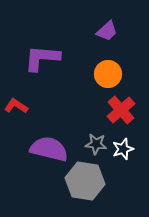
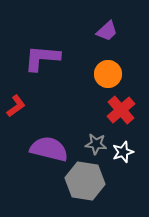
red L-shape: rotated 110 degrees clockwise
white star: moved 3 px down
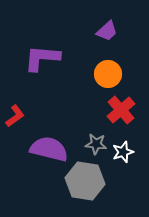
red L-shape: moved 1 px left, 10 px down
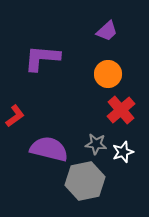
gray hexagon: rotated 21 degrees counterclockwise
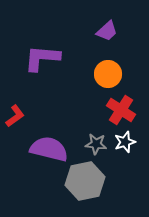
red cross: rotated 16 degrees counterclockwise
white star: moved 2 px right, 10 px up
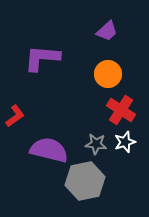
purple semicircle: moved 1 px down
